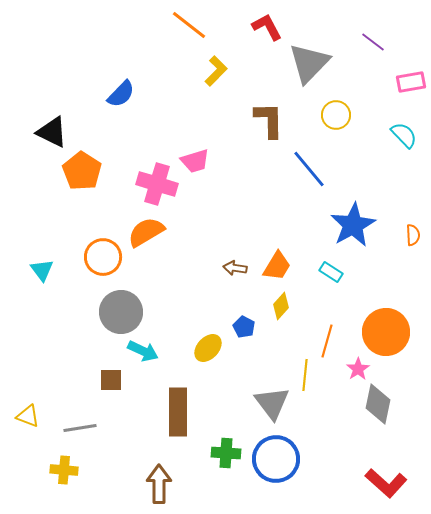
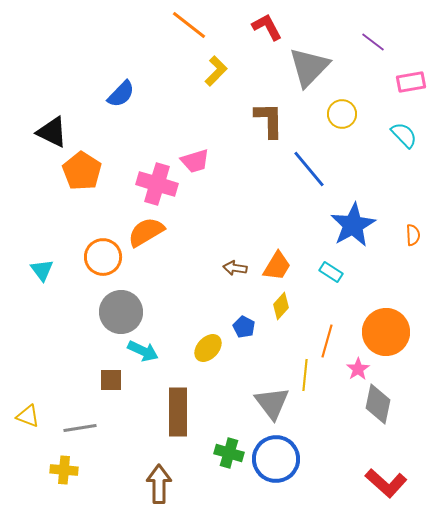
gray triangle at (309, 63): moved 4 px down
yellow circle at (336, 115): moved 6 px right, 1 px up
green cross at (226, 453): moved 3 px right; rotated 12 degrees clockwise
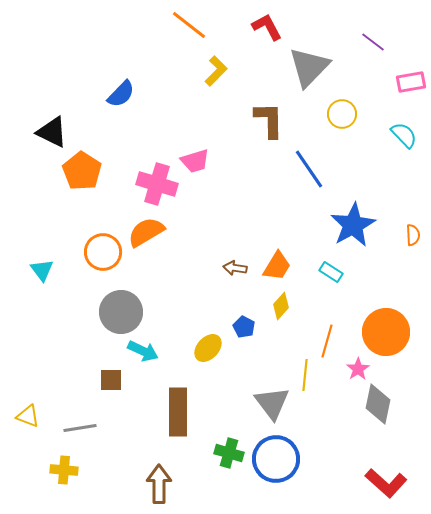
blue line at (309, 169): rotated 6 degrees clockwise
orange circle at (103, 257): moved 5 px up
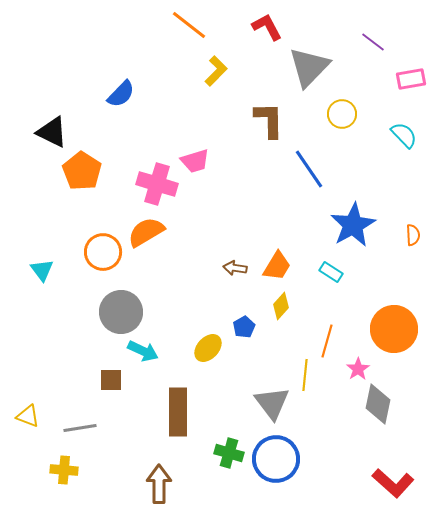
pink rectangle at (411, 82): moved 3 px up
blue pentagon at (244, 327): rotated 15 degrees clockwise
orange circle at (386, 332): moved 8 px right, 3 px up
red L-shape at (386, 483): moved 7 px right
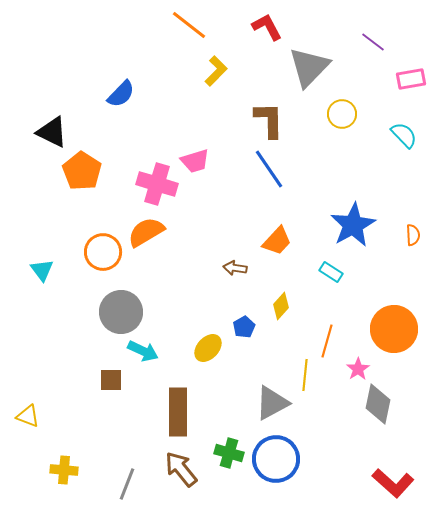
blue line at (309, 169): moved 40 px left
orange trapezoid at (277, 266): moved 25 px up; rotated 12 degrees clockwise
gray triangle at (272, 403): rotated 39 degrees clockwise
gray line at (80, 428): moved 47 px right, 56 px down; rotated 60 degrees counterclockwise
brown arrow at (159, 484): moved 22 px right, 15 px up; rotated 39 degrees counterclockwise
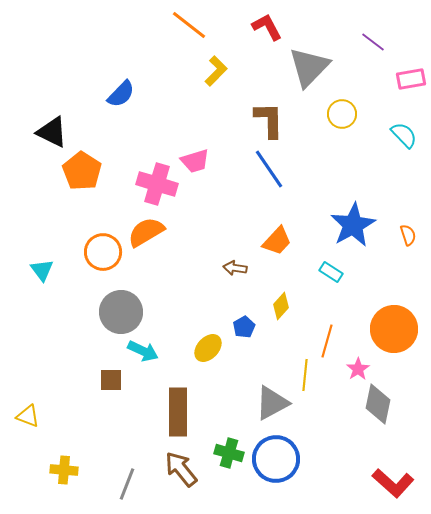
orange semicircle at (413, 235): moved 5 px left; rotated 15 degrees counterclockwise
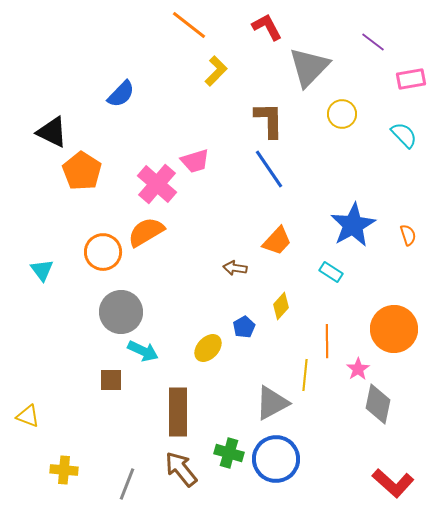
pink cross at (157, 184): rotated 24 degrees clockwise
orange line at (327, 341): rotated 16 degrees counterclockwise
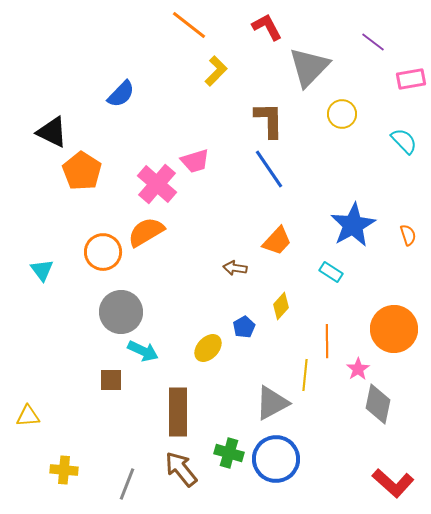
cyan semicircle at (404, 135): moved 6 px down
yellow triangle at (28, 416): rotated 25 degrees counterclockwise
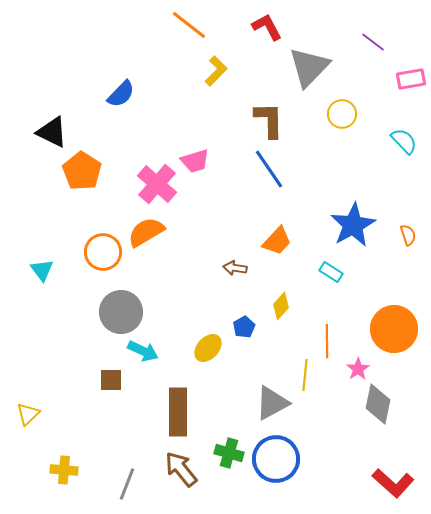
yellow triangle at (28, 416): moved 2 px up; rotated 40 degrees counterclockwise
